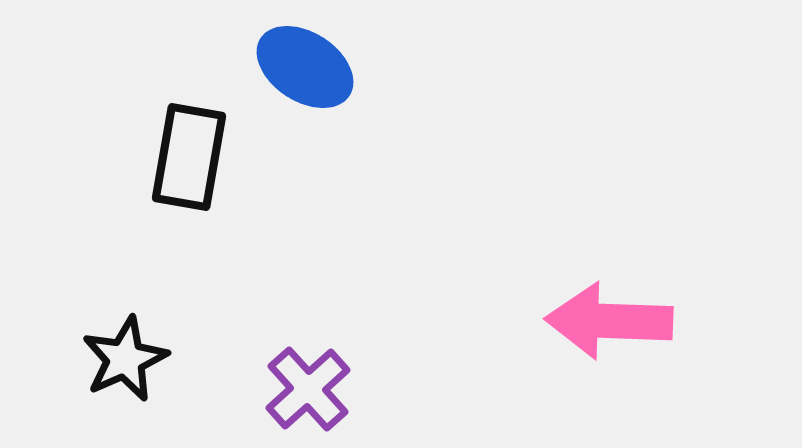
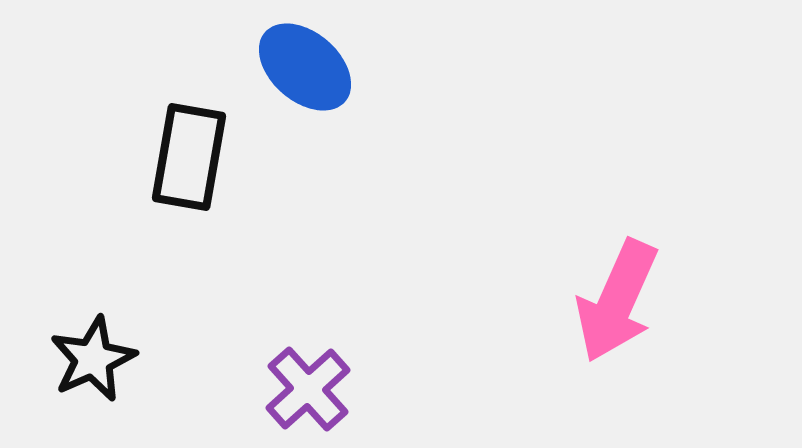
blue ellipse: rotated 8 degrees clockwise
pink arrow: moved 8 px right, 20 px up; rotated 68 degrees counterclockwise
black star: moved 32 px left
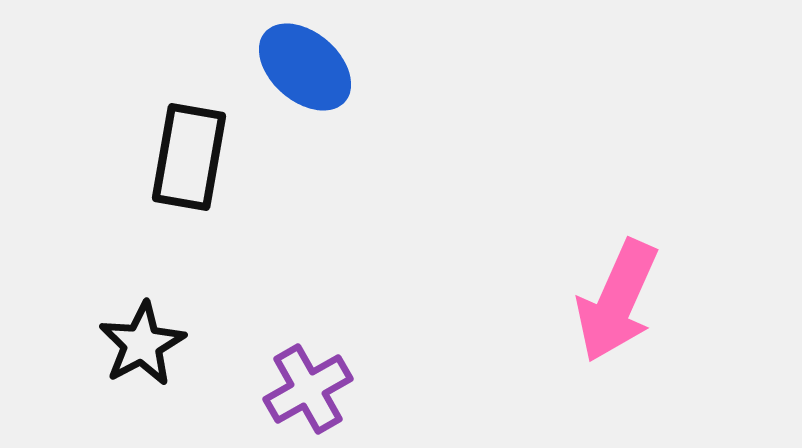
black star: moved 49 px right, 15 px up; rotated 4 degrees counterclockwise
purple cross: rotated 12 degrees clockwise
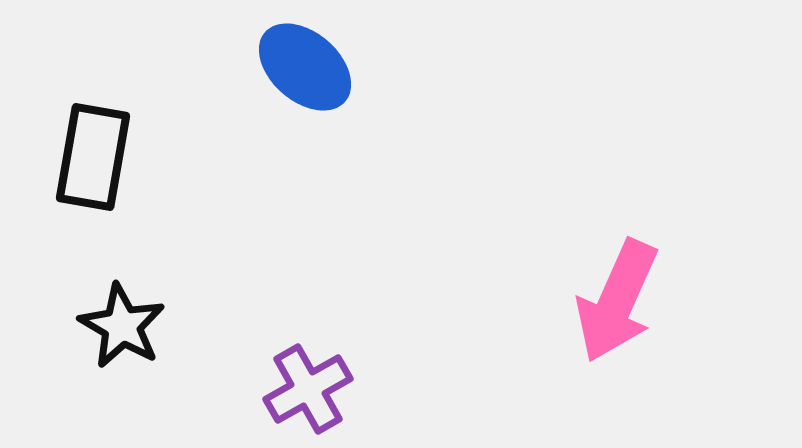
black rectangle: moved 96 px left
black star: moved 20 px left, 18 px up; rotated 14 degrees counterclockwise
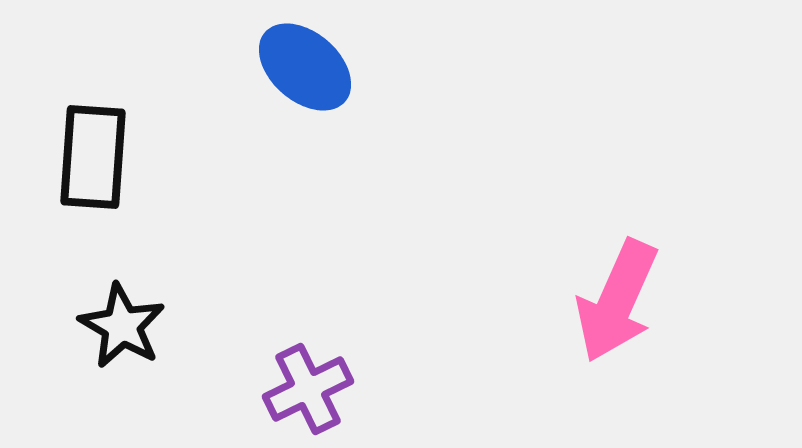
black rectangle: rotated 6 degrees counterclockwise
purple cross: rotated 4 degrees clockwise
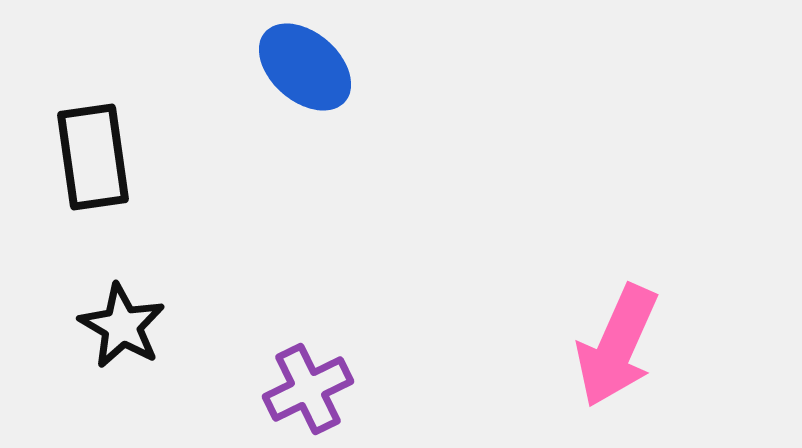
black rectangle: rotated 12 degrees counterclockwise
pink arrow: moved 45 px down
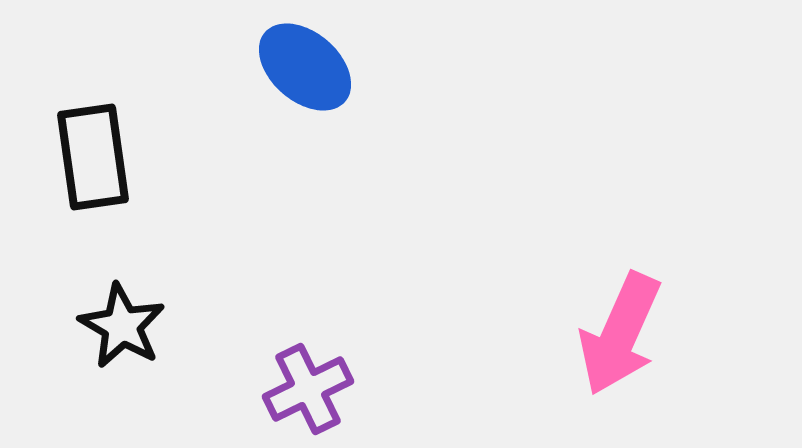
pink arrow: moved 3 px right, 12 px up
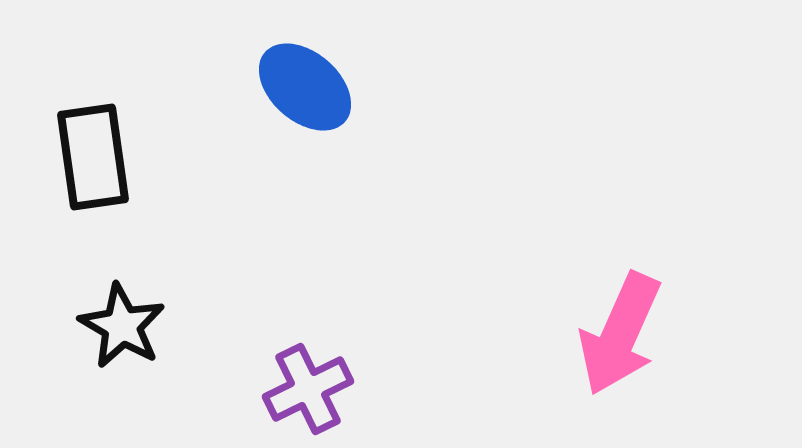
blue ellipse: moved 20 px down
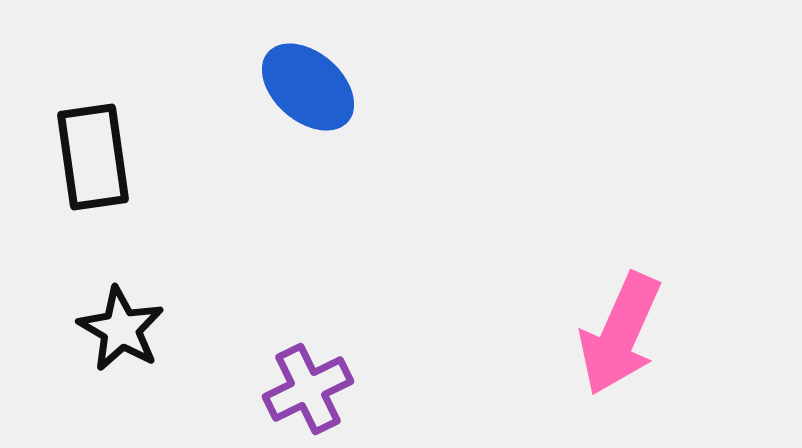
blue ellipse: moved 3 px right
black star: moved 1 px left, 3 px down
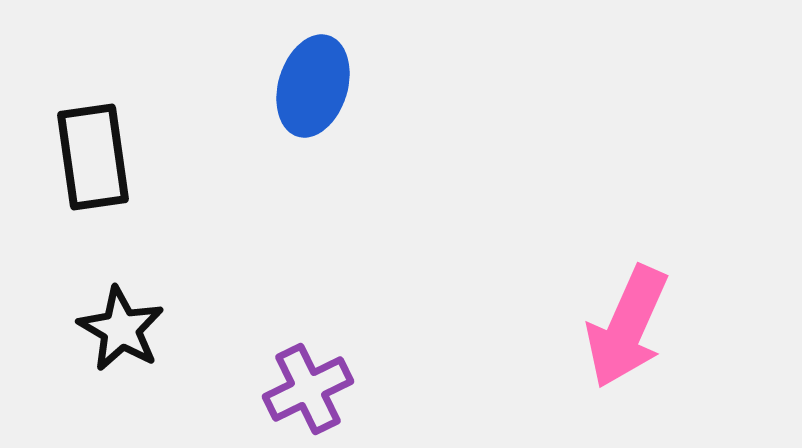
blue ellipse: moved 5 px right, 1 px up; rotated 66 degrees clockwise
pink arrow: moved 7 px right, 7 px up
